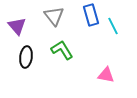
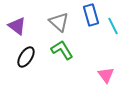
gray triangle: moved 5 px right, 6 px down; rotated 10 degrees counterclockwise
purple triangle: rotated 12 degrees counterclockwise
black ellipse: rotated 25 degrees clockwise
pink triangle: rotated 42 degrees clockwise
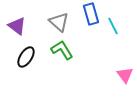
blue rectangle: moved 1 px up
pink triangle: moved 19 px right
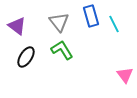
blue rectangle: moved 2 px down
gray triangle: rotated 10 degrees clockwise
cyan line: moved 1 px right, 2 px up
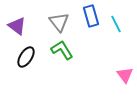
cyan line: moved 2 px right
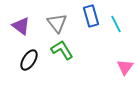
gray triangle: moved 2 px left, 1 px down
purple triangle: moved 4 px right
black ellipse: moved 3 px right, 3 px down
pink triangle: moved 8 px up; rotated 12 degrees clockwise
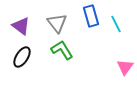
black ellipse: moved 7 px left, 3 px up
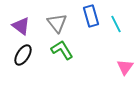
black ellipse: moved 1 px right, 2 px up
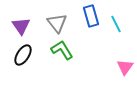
purple triangle: rotated 18 degrees clockwise
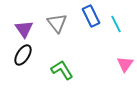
blue rectangle: rotated 10 degrees counterclockwise
purple triangle: moved 3 px right, 3 px down
green L-shape: moved 20 px down
pink triangle: moved 3 px up
